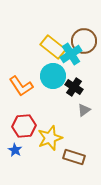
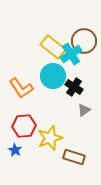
orange L-shape: moved 2 px down
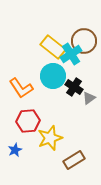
gray triangle: moved 5 px right, 12 px up
red hexagon: moved 4 px right, 5 px up
blue star: rotated 16 degrees clockwise
brown rectangle: moved 3 px down; rotated 50 degrees counterclockwise
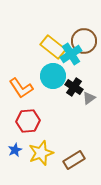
yellow star: moved 9 px left, 15 px down
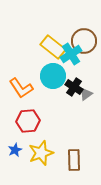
gray triangle: moved 3 px left, 4 px up
brown rectangle: rotated 60 degrees counterclockwise
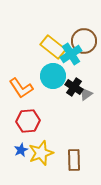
blue star: moved 6 px right
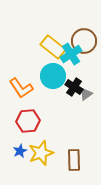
blue star: moved 1 px left, 1 px down
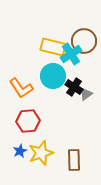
yellow rectangle: rotated 25 degrees counterclockwise
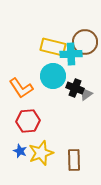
brown circle: moved 1 px right, 1 px down
cyan cross: rotated 30 degrees clockwise
black cross: moved 1 px right, 1 px down; rotated 12 degrees counterclockwise
blue star: rotated 24 degrees counterclockwise
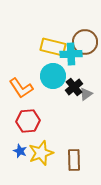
black cross: moved 1 px left, 1 px up; rotated 30 degrees clockwise
